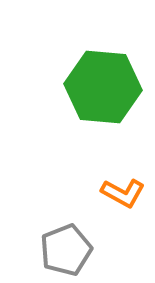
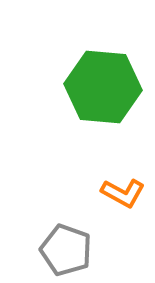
gray pentagon: rotated 30 degrees counterclockwise
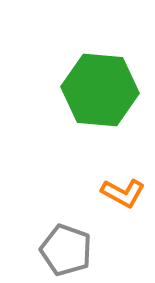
green hexagon: moved 3 px left, 3 px down
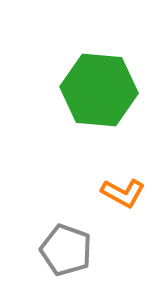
green hexagon: moved 1 px left
